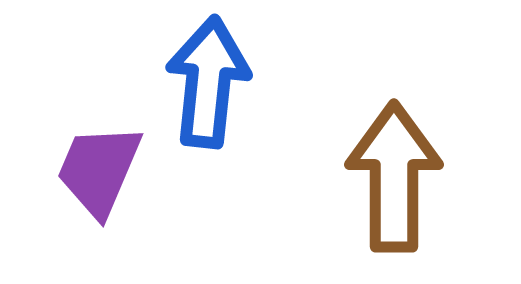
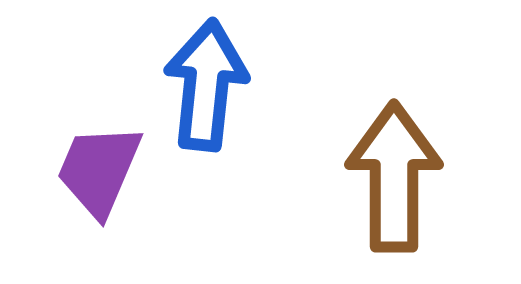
blue arrow: moved 2 px left, 3 px down
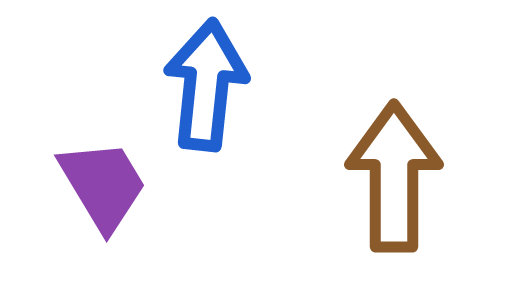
purple trapezoid: moved 4 px right, 15 px down; rotated 126 degrees clockwise
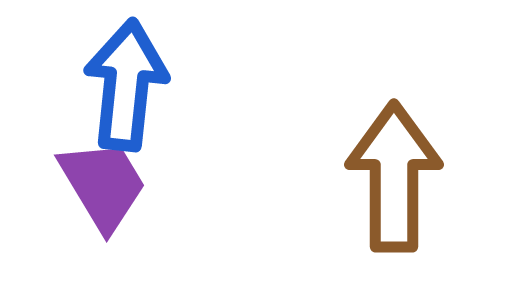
blue arrow: moved 80 px left
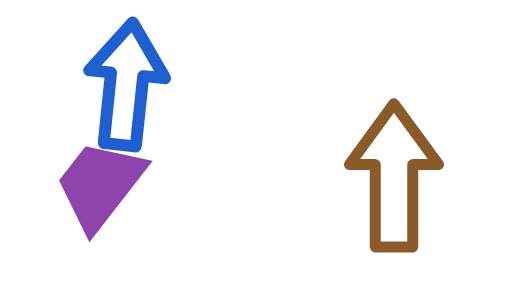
purple trapezoid: moved 3 px left; rotated 111 degrees counterclockwise
